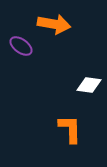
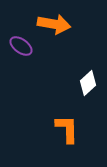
white diamond: moved 1 px left, 2 px up; rotated 50 degrees counterclockwise
orange L-shape: moved 3 px left
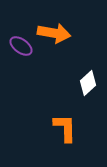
orange arrow: moved 9 px down
orange L-shape: moved 2 px left, 1 px up
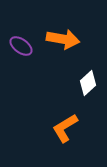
orange arrow: moved 9 px right, 6 px down
orange L-shape: rotated 120 degrees counterclockwise
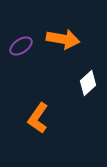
purple ellipse: rotated 70 degrees counterclockwise
orange L-shape: moved 27 px left, 10 px up; rotated 24 degrees counterclockwise
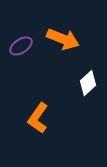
orange arrow: rotated 12 degrees clockwise
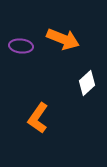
purple ellipse: rotated 40 degrees clockwise
white diamond: moved 1 px left
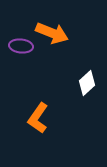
orange arrow: moved 11 px left, 6 px up
